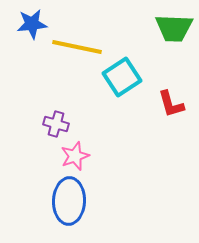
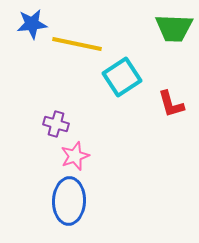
yellow line: moved 3 px up
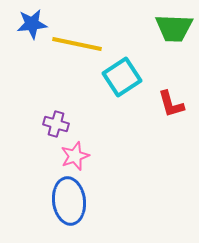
blue ellipse: rotated 9 degrees counterclockwise
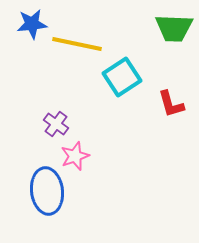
purple cross: rotated 20 degrees clockwise
blue ellipse: moved 22 px left, 10 px up
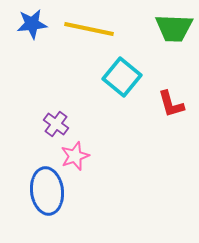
yellow line: moved 12 px right, 15 px up
cyan square: rotated 18 degrees counterclockwise
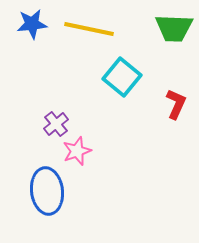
red L-shape: moved 5 px right; rotated 140 degrees counterclockwise
purple cross: rotated 15 degrees clockwise
pink star: moved 2 px right, 5 px up
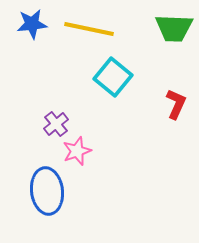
cyan square: moved 9 px left
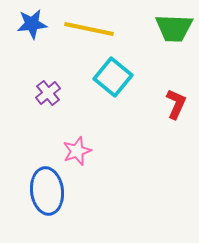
purple cross: moved 8 px left, 31 px up
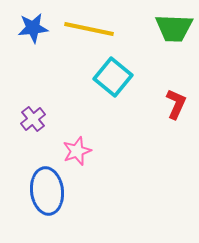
blue star: moved 1 px right, 4 px down
purple cross: moved 15 px left, 26 px down
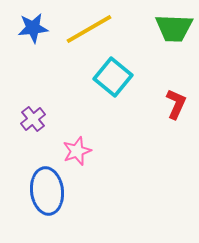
yellow line: rotated 42 degrees counterclockwise
